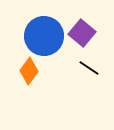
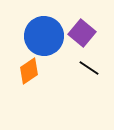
orange diamond: rotated 20 degrees clockwise
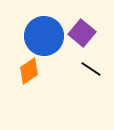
black line: moved 2 px right, 1 px down
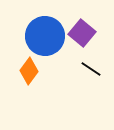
blue circle: moved 1 px right
orange diamond: rotated 20 degrees counterclockwise
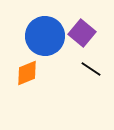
orange diamond: moved 2 px left, 2 px down; rotated 32 degrees clockwise
